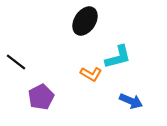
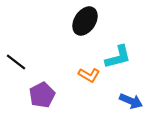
orange L-shape: moved 2 px left, 1 px down
purple pentagon: moved 1 px right, 2 px up
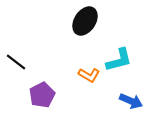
cyan L-shape: moved 1 px right, 3 px down
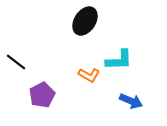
cyan L-shape: rotated 12 degrees clockwise
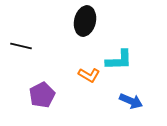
black ellipse: rotated 20 degrees counterclockwise
black line: moved 5 px right, 16 px up; rotated 25 degrees counterclockwise
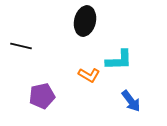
purple pentagon: moved 1 px down; rotated 15 degrees clockwise
blue arrow: rotated 30 degrees clockwise
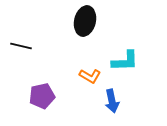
cyan L-shape: moved 6 px right, 1 px down
orange L-shape: moved 1 px right, 1 px down
blue arrow: moved 19 px left; rotated 25 degrees clockwise
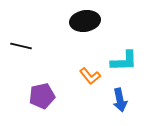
black ellipse: rotated 68 degrees clockwise
cyan L-shape: moved 1 px left
orange L-shape: rotated 20 degrees clockwise
blue arrow: moved 8 px right, 1 px up
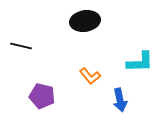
cyan L-shape: moved 16 px right, 1 px down
purple pentagon: rotated 25 degrees clockwise
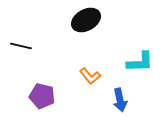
black ellipse: moved 1 px right, 1 px up; rotated 20 degrees counterclockwise
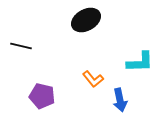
orange L-shape: moved 3 px right, 3 px down
